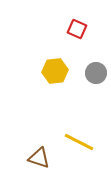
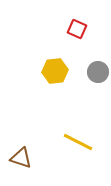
gray circle: moved 2 px right, 1 px up
yellow line: moved 1 px left
brown triangle: moved 18 px left
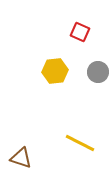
red square: moved 3 px right, 3 px down
yellow line: moved 2 px right, 1 px down
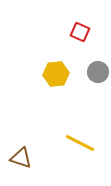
yellow hexagon: moved 1 px right, 3 px down
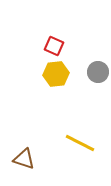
red square: moved 26 px left, 14 px down
brown triangle: moved 3 px right, 1 px down
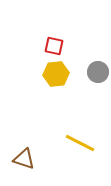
red square: rotated 12 degrees counterclockwise
